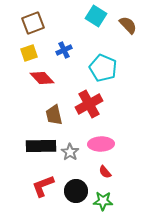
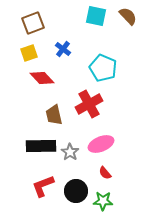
cyan square: rotated 20 degrees counterclockwise
brown semicircle: moved 9 px up
blue cross: moved 1 px left, 1 px up; rotated 28 degrees counterclockwise
pink ellipse: rotated 20 degrees counterclockwise
red semicircle: moved 1 px down
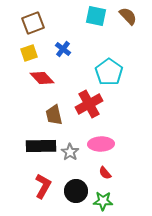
cyan pentagon: moved 6 px right, 4 px down; rotated 12 degrees clockwise
pink ellipse: rotated 20 degrees clockwise
red L-shape: rotated 140 degrees clockwise
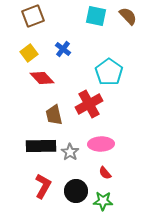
brown square: moved 7 px up
yellow square: rotated 18 degrees counterclockwise
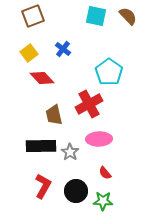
pink ellipse: moved 2 px left, 5 px up
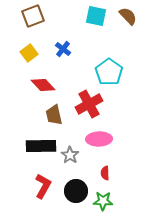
red diamond: moved 1 px right, 7 px down
gray star: moved 3 px down
red semicircle: rotated 40 degrees clockwise
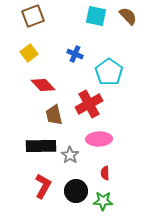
blue cross: moved 12 px right, 5 px down; rotated 14 degrees counterclockwise
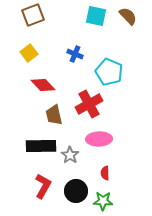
brown square: moved 1 px up
cyan pentagon: rotated 12 degrees counterclockwise
